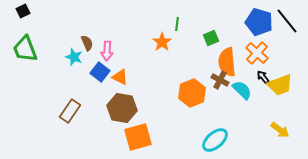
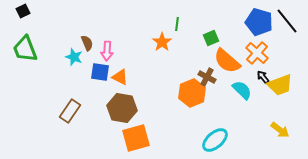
orange semicircle: moved 1 px up; rotated 44 degrees counterclockwise
blue square: rotated 30 degrees counterclockwise
brown cross: moved 13 px left, 3 px up
orange square: moved 2 px left, 1 px down
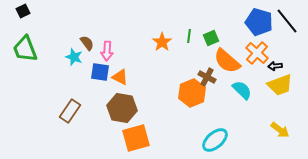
green line: moved 12 px right, 12 px down
brown semicircle: rotated 14 degrees counterclockwise
black arrow: moved 12 px right, 11 px up; rotated 56 degrees counterclockwise
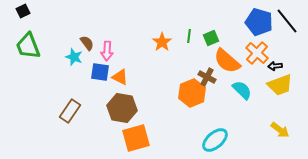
green trapezoid: moved 3 px right, 3 px up
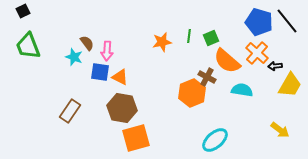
orange star: rotated 24 degrees clockwise
yellow trapezoid: moved 10 px right; rotated 40 degrees counterclockwise
cyan semicircle: rotated 35 degrees counterclockwise
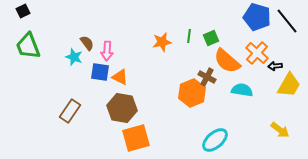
blue pentagon: moved 2 px left, 5 px up
yellow trapezoid: moved 1 px left
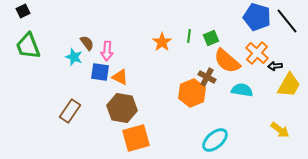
orange star: rotated 24 degrees counterclockwise
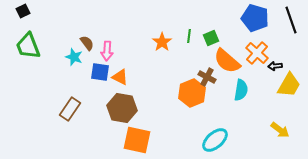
blue pentagon: moved 2 px left, 1 px down
black line: moved 4 px right, 1 px up; rotated 20 degrees clockwise
cyan semicircle: moved 1 px left; rotated 90 degrees clockwise
brown rectangle: moved 2 px up
orange square: moved 1 px right, 2 px down; rotated 28 degrees clockwise
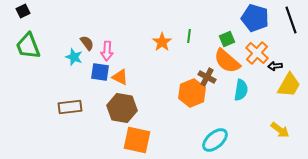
green square: moved 16 px right, 1 px down
brown rectangle: moved 2 px up; rotated 50 degrees clockwise
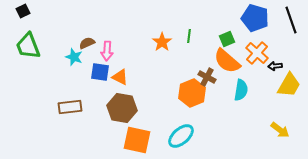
brown semicircle: rotated 77 degrees counterclockwise
cyan ellipse: moved 34 px left, 4 px up
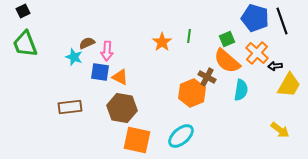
black line: moved 9 px left, 1 px down
green trapezoid: moved 3 px left, 2 px up
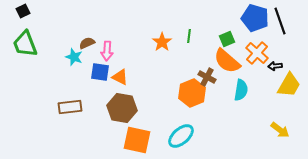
black line: moved 2 px left
